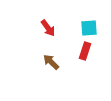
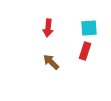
red arrow: rotated 42 degrees clockwise
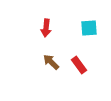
red arrow: moved 2 px left
red rectangle: moved 6 px left, 14 px down; rotated 54 degrees counterclockwise
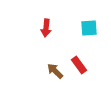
brown arrow: moved 4 px right, 9 px down
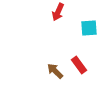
red arrow: moved 12 px right, 16 px up; rotated 18 degrees clockwise
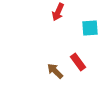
cyan square: moved 1 px right
red rectangle: moved 1 px left, 3 px up
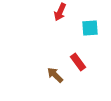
red arrow: moved 2 px right
brown arrow: moved 4 px down
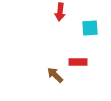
red arrow: rotated 18 degrees counterclockwise
red rectangle: rotated 54 degrees counterclockwise
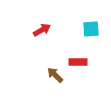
red arrow: moved 18 px left, 18 px down; rotated 126 degrees counterclockwise
cyan square: moved 1 px right, 1 px down
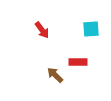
red arrow: rotated 84 degrees clockwise
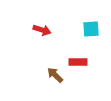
red arrow: rotated 36 degrees counterclockwise
